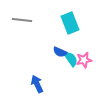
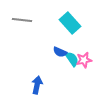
cyan rectangle: rotated 20 degrees counterclockwise
cyan semicircle: moved 1 px right
blue arrow: moved 1 px down; rotated 36 degrees clockwise
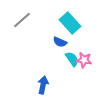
gray line: rotated 48 degrees counterclockwise
blue semicircle: moved 10 px up
pink star: rotated 21 degrees clockwise
blue arrow: moved 6 px right
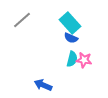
blue semicircle: moved 11 px right, 4 px up
cyan semicircle: rotated 49 degrees clockwise
blue arrow: rotated 78 degrees counterclockwise
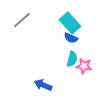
pink star: moved 6 px down
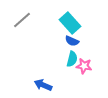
blue semicircle: moved 1 px right, 3 px down
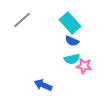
cyan semicircle: rotated 63 degrees clockwise
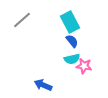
cyan rectangle: moved 1 px up; rotated 15 degrees clockwise
blue semicircle: rotated 152 degrees counterclockwise
